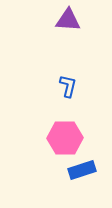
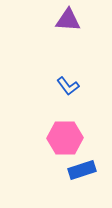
blue L-shape: rotated 130 degrees clockwise
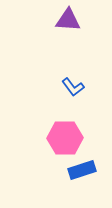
blue L-shape: moved 5 px right, 1 px down
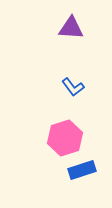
purple triangle: moved 3 px right, 8 px down
pink hexagon: rotated 16 degrees counterclockwise
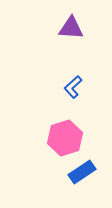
blue L-shape: rotated 85 degrees clockwise
blue rectangle: moved 2 px down; rotated 16 degrees counterclockwise
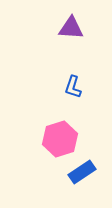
blue L-shape: rotated 30 degrees counterclockwise
pink hexagon: moved 5 px left, 1 px down
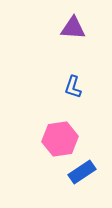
purple triangle: moved 2 px right
pink hexagon: rotated 8 degrees clockwise
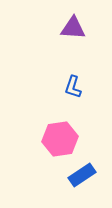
blue rectangle: moved 3 px down
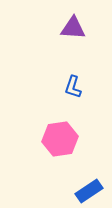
blue rectangle: moved 7 px right, 16 px down
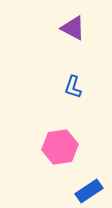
purple triangle: rotated 24 degrees clockwise
pink hexagon: moved 8 px down
